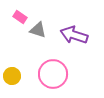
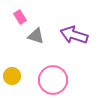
pink rectangle: rotated 24 degrees clockwise
gray triangle: moved 2 px left, 6 px down
pink circle: moved 6 px down
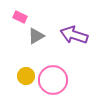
pink rectangle: rotated 32 degrees counterclockwise
gray triangle: rotated 48 degrees counterclockwise
yellow circle: moved 14 px right
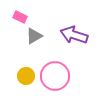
gray triangle: moved 2 px left
pink circle: moved 2 px right, 4 px up
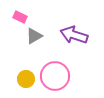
yellow circle: moved 3 px down
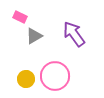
purple arrow: moved 1 px up; rotated 36 degrees clockwise
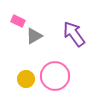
pink rectangle: moved 2 px left, 4 px down
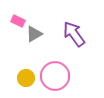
gray triangle: moved 2 px up
yellow circle: moved 1 px up
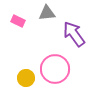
gray triangle: moved 13 px right, 21 px up; rotated 24 degrees clockwise
pink circle: moved 7 px up
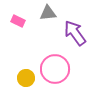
gray triangle: moved 1 px right
purple arrow: moved 1 px right, 1 px up
